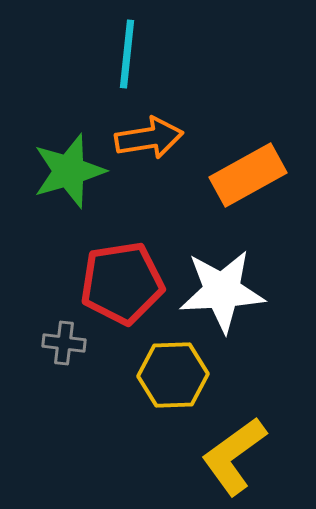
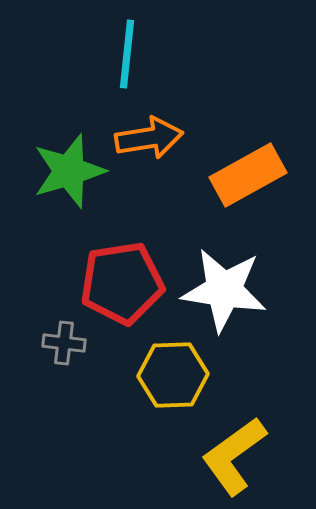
white star: moved 2 px right, 1 px up; rotated 12 degrees clockwise
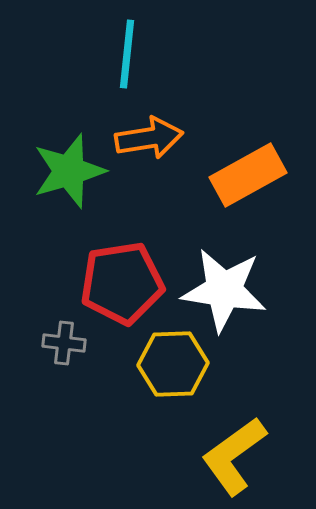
yellow hexagon: moved 11 px up
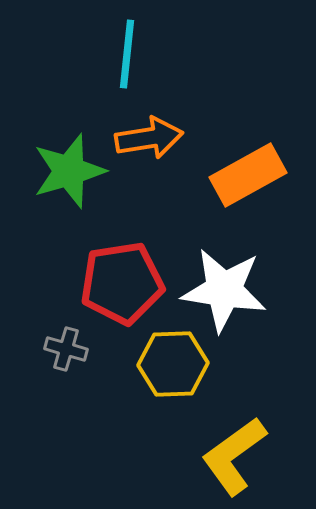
gray cross: moved 2 px right, 6 px down; rotated 9 degrees clockwise
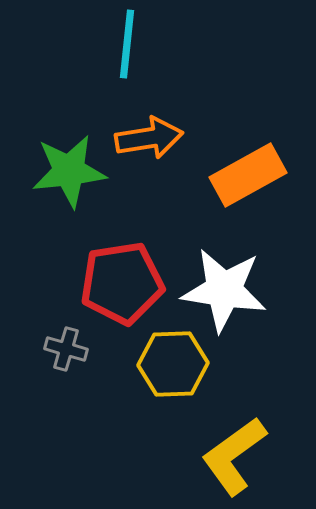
cyan line: moved 10 px up
green star: rotated 10 degrees clockwise
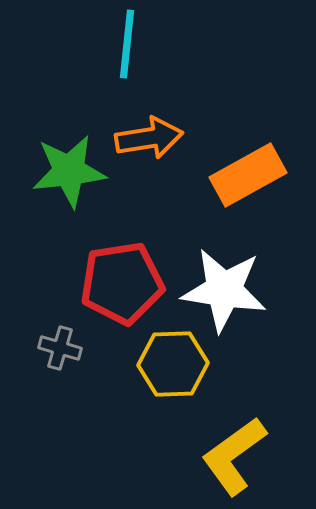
gray cross: moved 6 px left, 1 px up
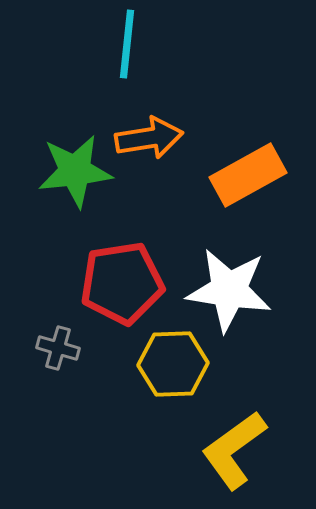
green star: moved 6 px right
white star: moved 5 px right
gray cross: moved 2 px left
yellow L-shape: moved 6 px up
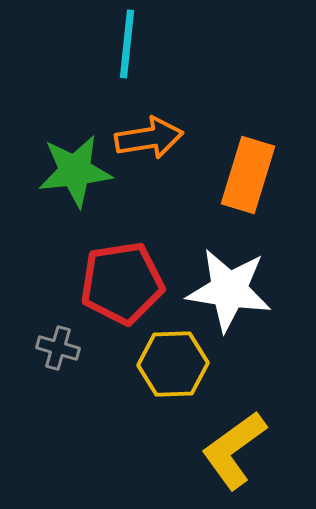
orange rectangle: rotated 44 degrees counterclockwise
